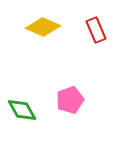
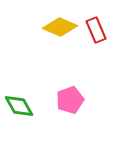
yellow diamond: moved 17 px right
green diamond: moved 3 px left, 4 px up
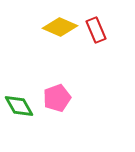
pink pentagon: moved 13 px left, 2 px up
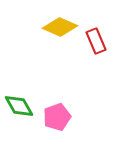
red rectangle: moved 11 px down
pink pentagon: moved 19 px down
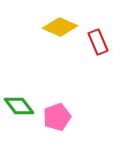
red rectangle: moved 2 px right, 1 px down
green diamond: rotated 8 degrees counterclockwise
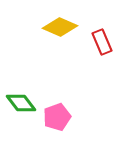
red rectangle: moved 4 px right
green diamond: moved 2 px right, 3 px up
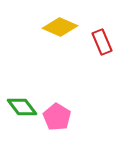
green diamond: moved 1 px right, 4 px down
pink pentagon: rotated 20 degrees counterclockwise
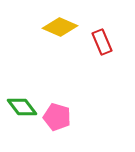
pink pentagon: rotated 16 degrees counterclockwise
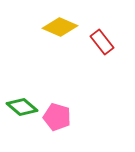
red rectangle: rotated 15 degrees counterclockwise
green diamond: rotated 12 degrees counterclockwise
